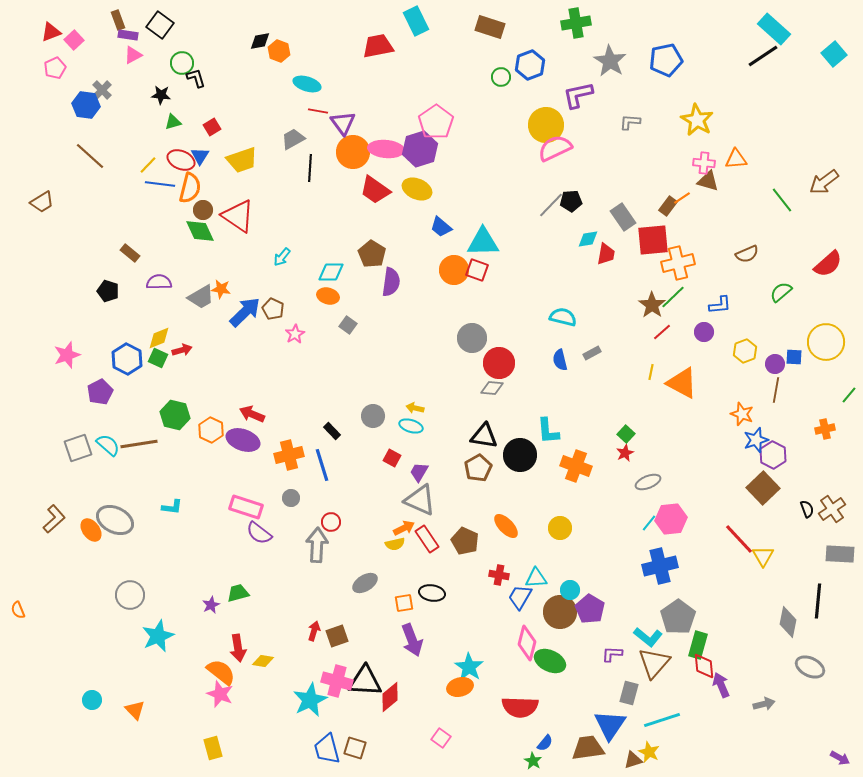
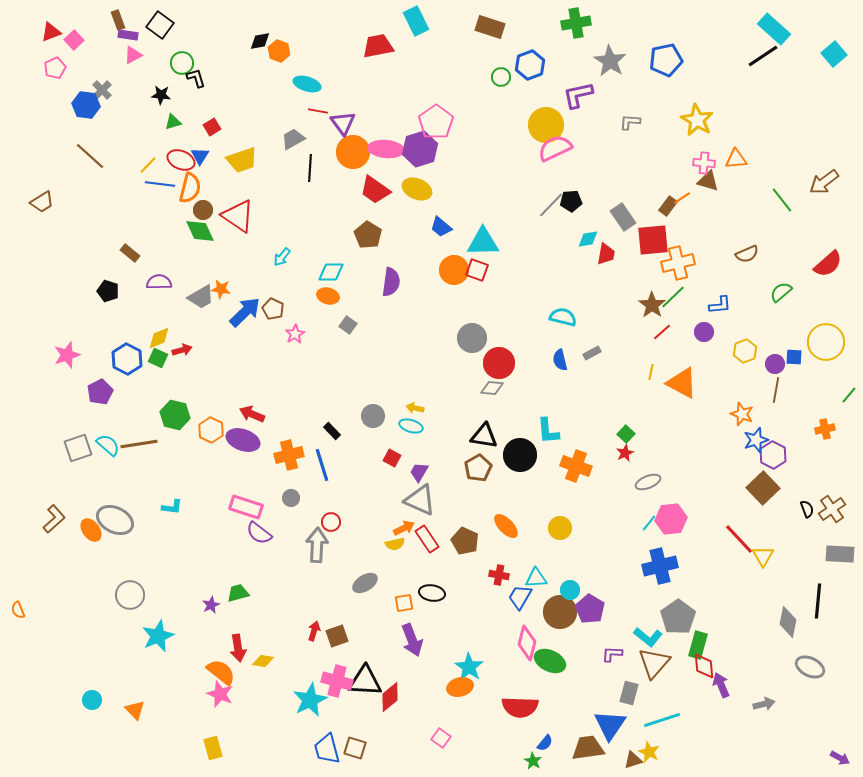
brown pentagon at (372, 254): moved 4 px left, 19 px up
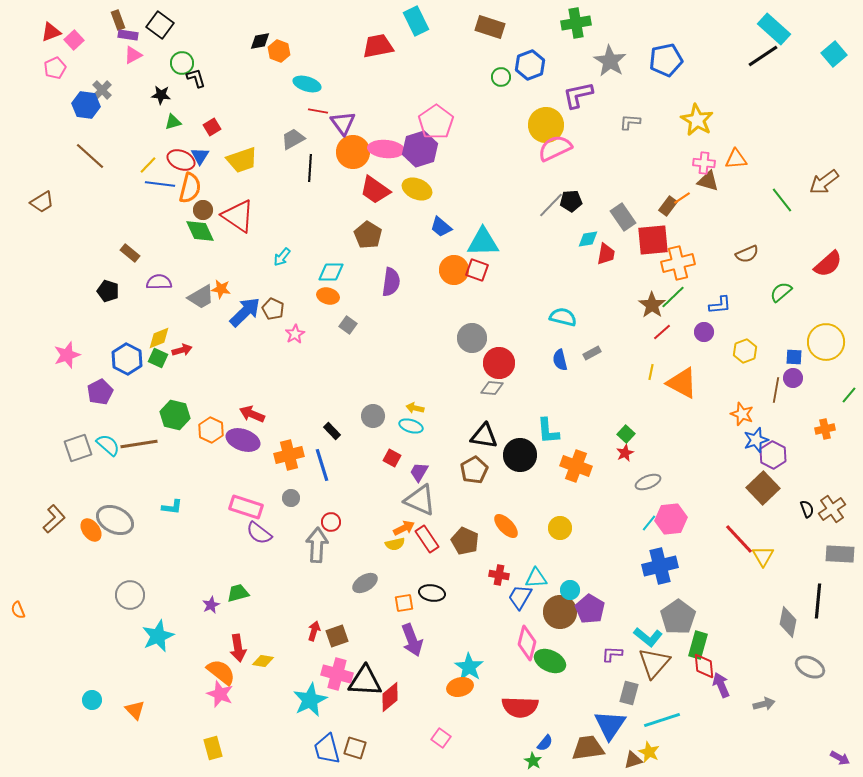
purple circle at (775, 364): moved 18 px right, 14 px down
brown pentagon at (478, 468): moved 4 px left, 2 px down
pink cross at (337, 681): moved 7 px up
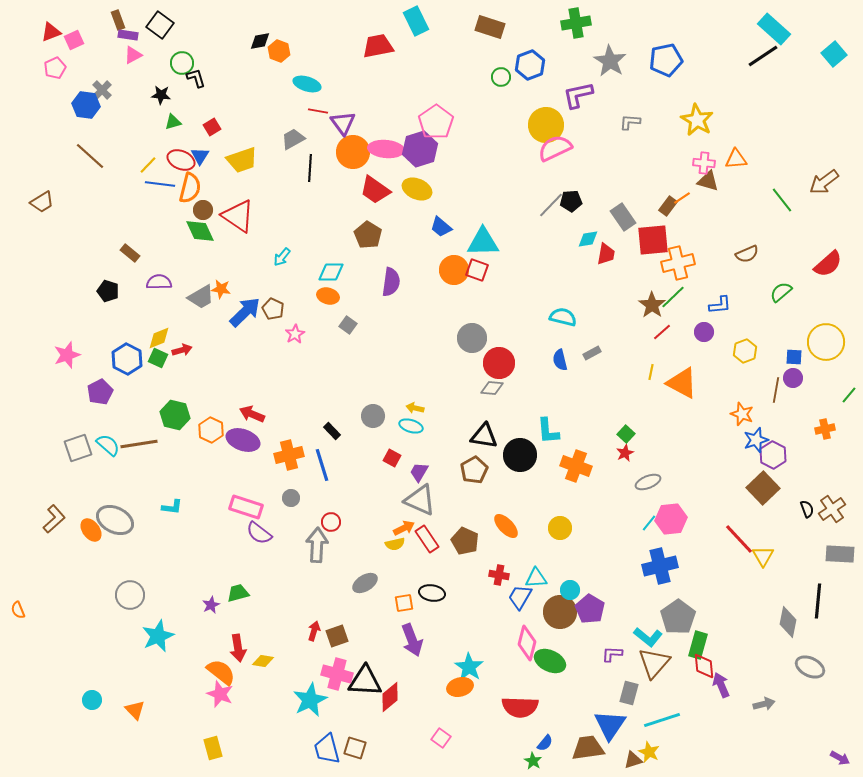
pink square at (74, 40): rotated 18 degrees clockwise
